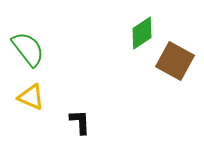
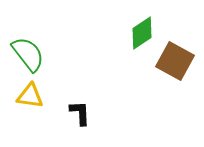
green semicircle: moved 5 px down
yellow triangle: moved 1 px left, 1 px up; rotated 16 degrees counterclockwise
black L-shape: moved 9 px up
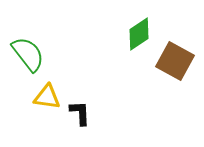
green diamond: moved 3 px left, 1 px down
yellow triangle: moved 17 px right, 1 px down
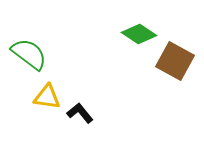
green diamond: rotated 68 degrees clockwise
green semicircle: moved 1 px right; rotated 15 degrees counterclockwise
black L-shape: rotated 36 degrees counterclockwise
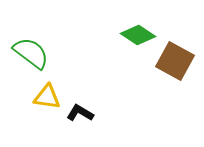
green diamond: moved 1 px left, 1 px down
green semicircle: moved 2 px right, 1 px up
black L-shape: rotated 20 degrees counterclockwise
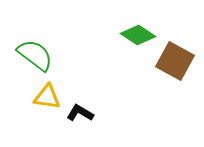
green semicircle: moved 4 px right, 2 px down
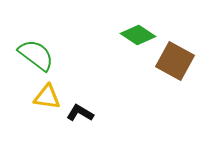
green semicircle: moved 1 px right
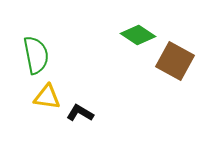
green semicircle: rotated 42 degrees clockwise
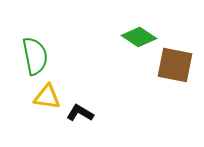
green diamond: moved 1 px right, 2 px down
green semicircle: moved 1 px left, 1 px down
brown square: moved 4 px down; rotated 18 degrees counterclockwise
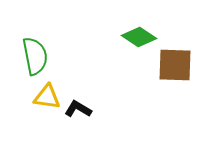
brown square: rotated 9 degrees counterclockwise
black L-shape: moved 2 px left, 4 px up
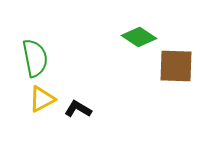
green semicircle: moved 2 px down
brown square: moved 1 px right, 1 px down
yellow triangle: moved 5 px left, 2 px down; rotated 36 degrees counterclockwise
